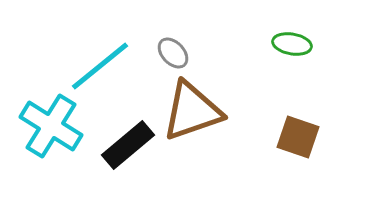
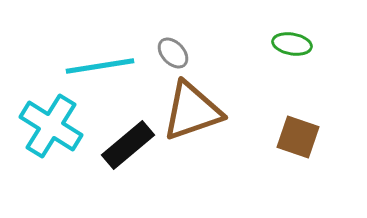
cyan line: rotated 30 degrees clockwise
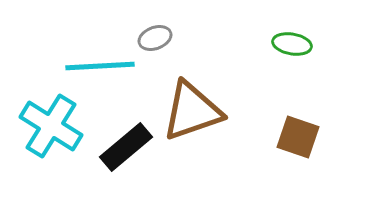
gray ellipse: moved 18 px left, 15 px up; rotated 68 degrees counterclockwise
cyan line: rotated 6 degrees clockwise
black rectangle: moved 2 px left, 2 px down
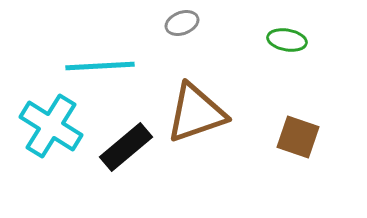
gray ellipse: moved 27 px right, 15 px up
green ellipse: moved 5 px left, 4 px up
brown triangle: moved 4 px right, 2 px down
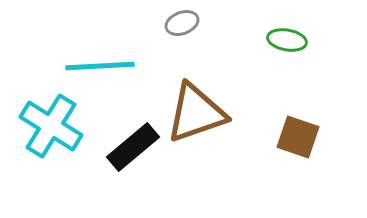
black rectangle: moved 7 px right
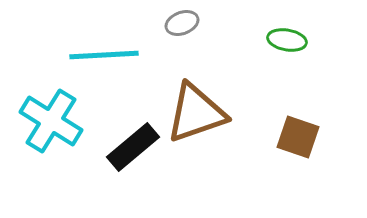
cyan line: moved 4 px right, 11 px up
cyan cross: moved 5 px up
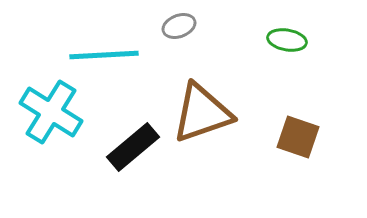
gray ellipse: moved 3 px left, 3 px down
brown triangle: moved 6 px right
cyan cross: moved 9 px up
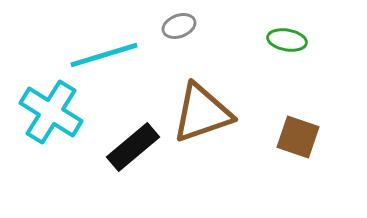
cyan line: rotated 14 degrees counterclockwise
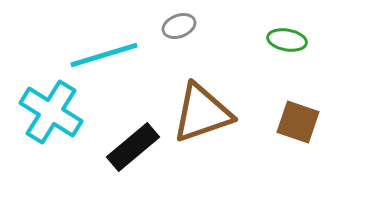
brown square: moved 15 px up
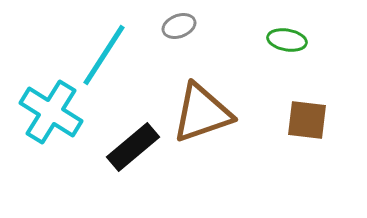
cyan line: rotated 40 degrees counterclockwise
brown square: moved 9 px right, 2 px up; rotated 12 degrees counterclockwise
